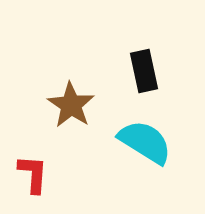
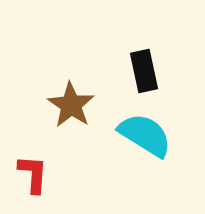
cyan semicircle: moved 7 px up
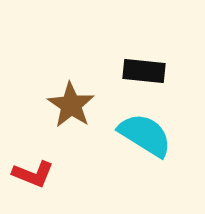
black rectangle: rotated 72 degrees counterclockwise
red L-shape: rotated 108 degrees clockwise
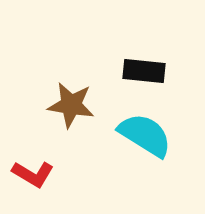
brown star: rotated 24 degrees counterclockwise
red L-shape: rotated 9 degrees clockwise
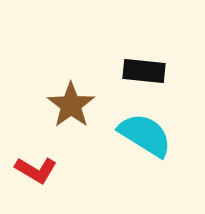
brown star: rotated 27 degrees clockwise
red L-shape: moved 3 px right, 4 px up
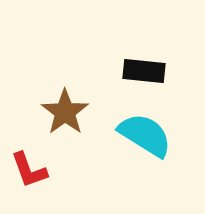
brown star: moved 6 px left, 7 px down
red L-shape: moved 7 px left; rotated 39 degrees clockwise
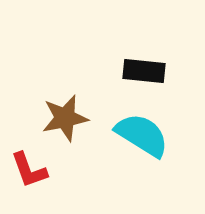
brown star: moved 6 px down; rotated 24 degrees clockwise
cyan semicircle: moved 3 px left
